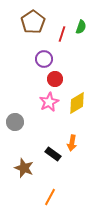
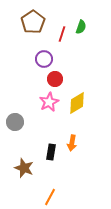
black rectangle: moved 2 px left, 2 px up; rotated 63 degrees clockwise
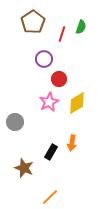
red circle: moved 4 px right
black rectangle: rotated 21 degrees clockwise
orange line: rotated 18 degrees clockwise
